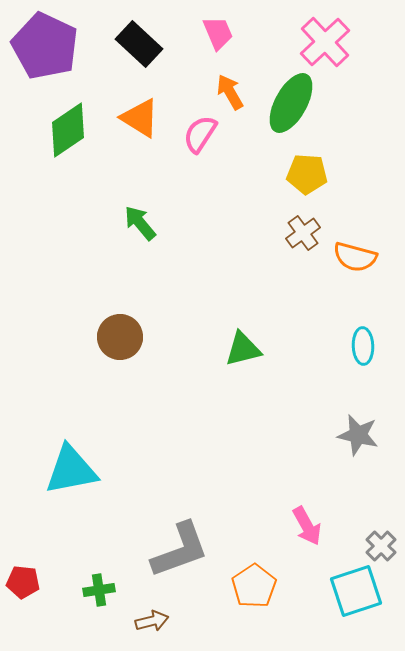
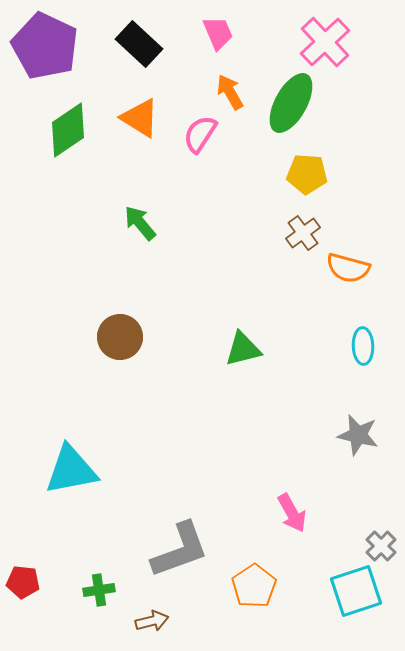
orange semicircle: moved 7 px left, 11 px down
pink arrow: moved 15 px left, 13 px up
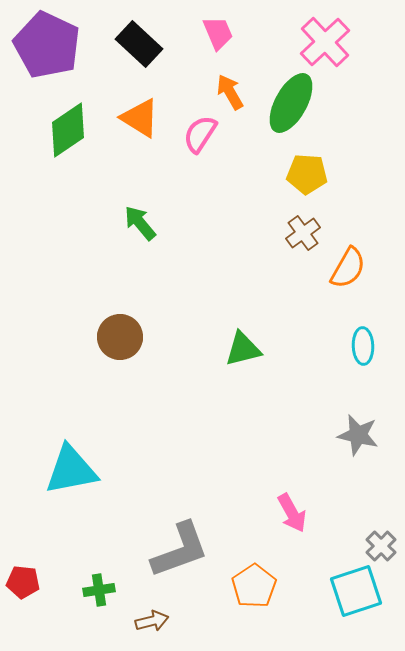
purple pentagon: moved 2 px right, 1 px up
orange semicircle: rotated 75 degrees counterclockwise
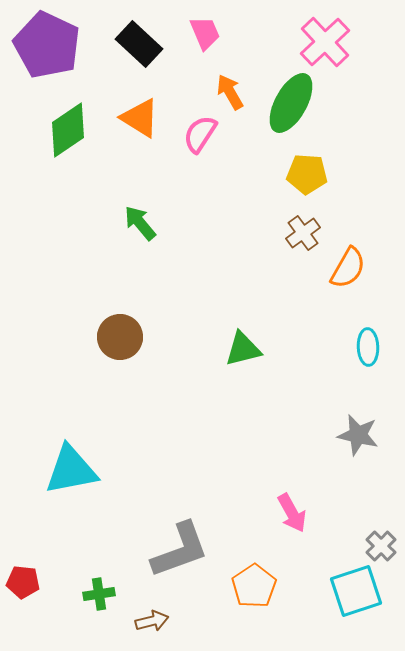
pink trapezoid: moved 13 px left
cyan ellipse: moved 5 px right, 1 px down
green cross: moved 4 px down
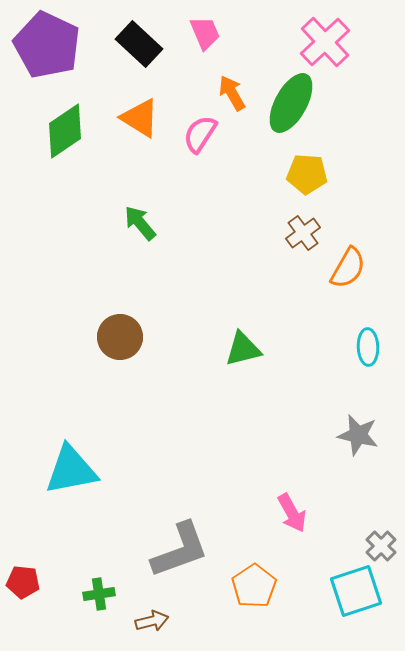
orange arrow: moved 2 px right, 1 px down
green diamond: moved 3 px left, 1 px down
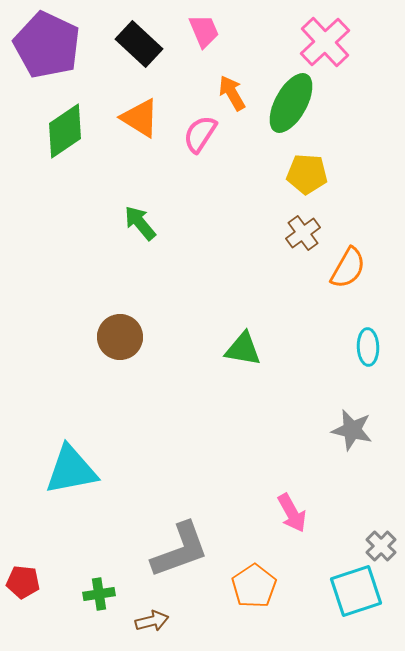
pink trapezoid: moved 1 px left, 2 px up
green triangle: rotated 24 degrees clockwise
gray star: moved 6 px left, 5 px up
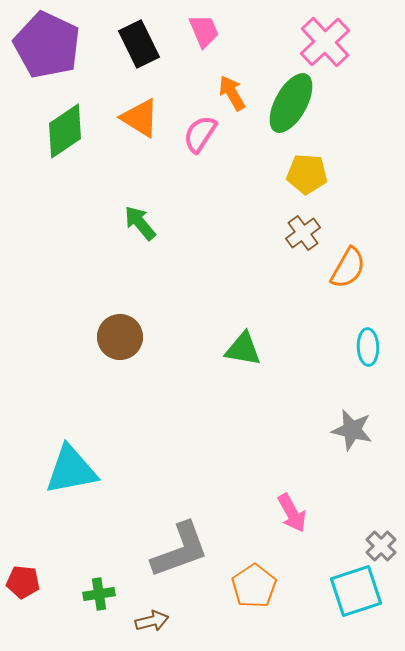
black rectangle: rotated 21 degrees clockwise
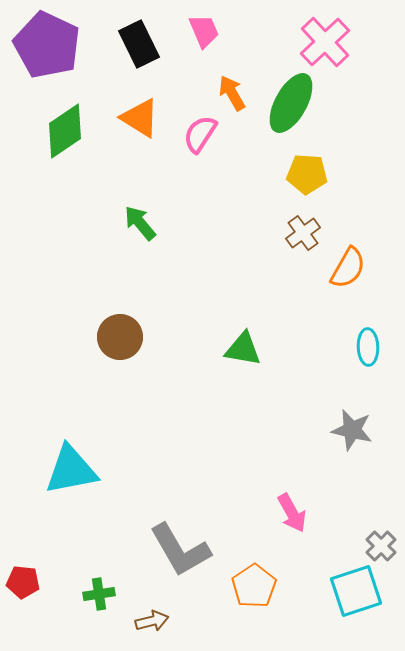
gray L-shape: rotated 80 degrees clockwise
